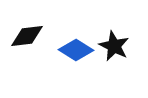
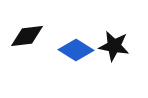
black star: rotated 16 degrees counterclockwise
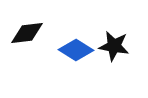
black diamond: moved 3 px up
